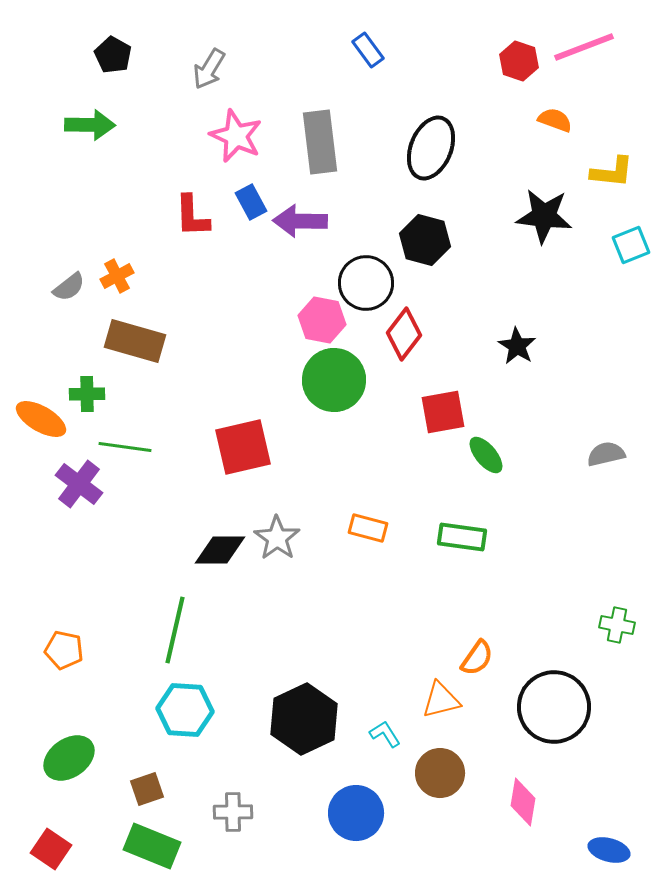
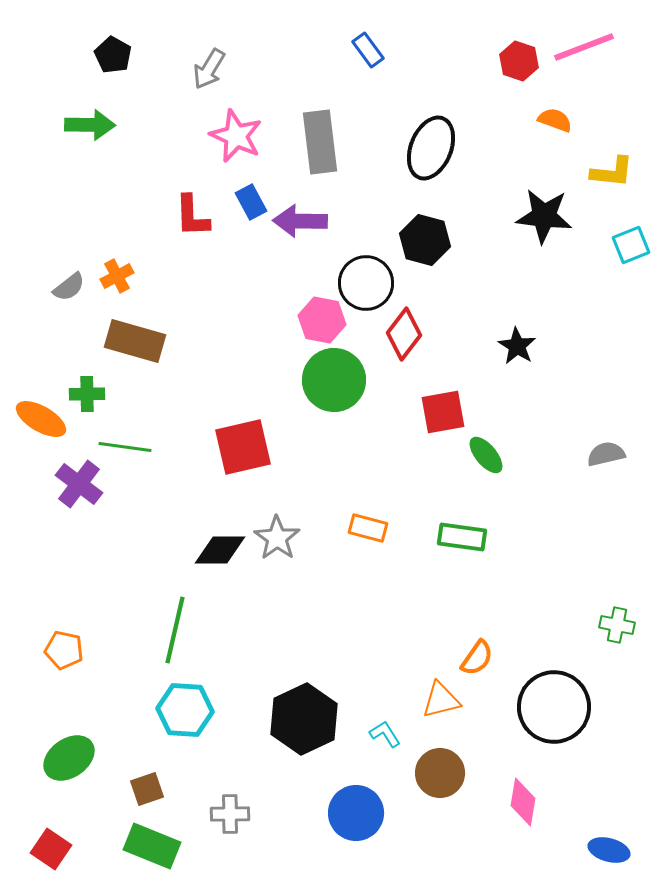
gray cross at (233, 812): moved 3 px left, 2 px down
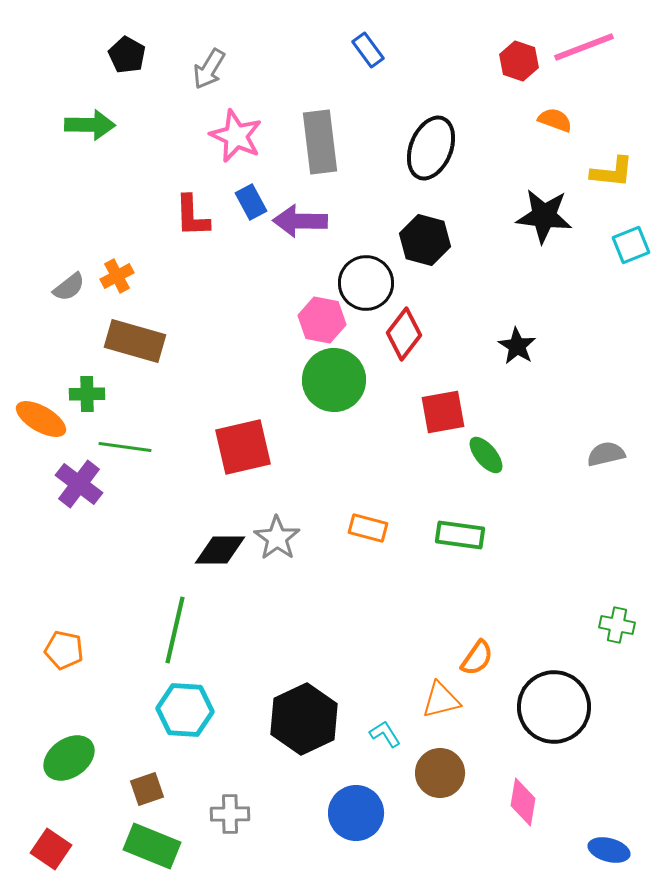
black pentagon at (113, 55): moved 14 px right
green rectangle at (462, 537): moved 2 px left, 2 px up
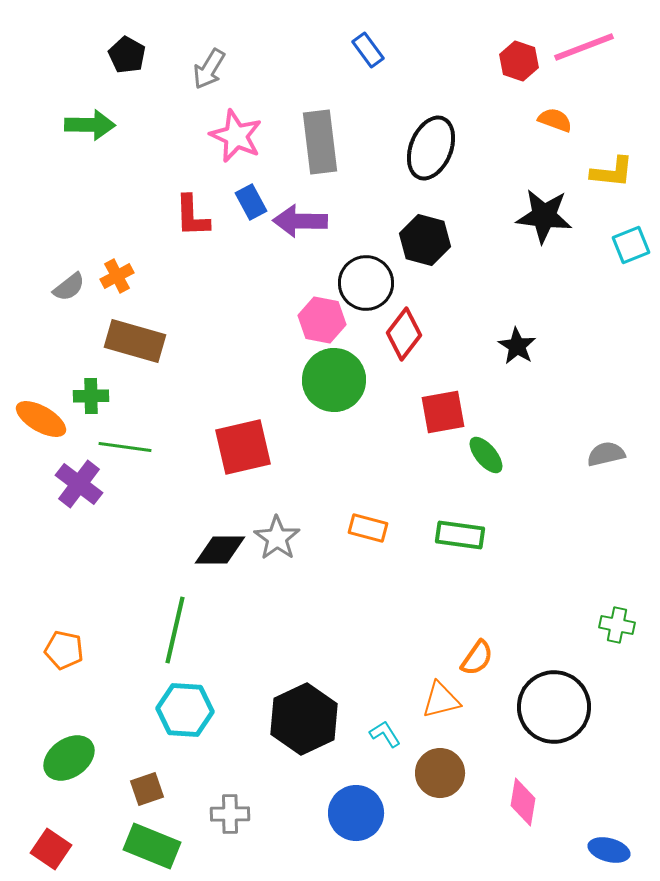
green cross at (87, 394): moved 4 px right, 2 px down
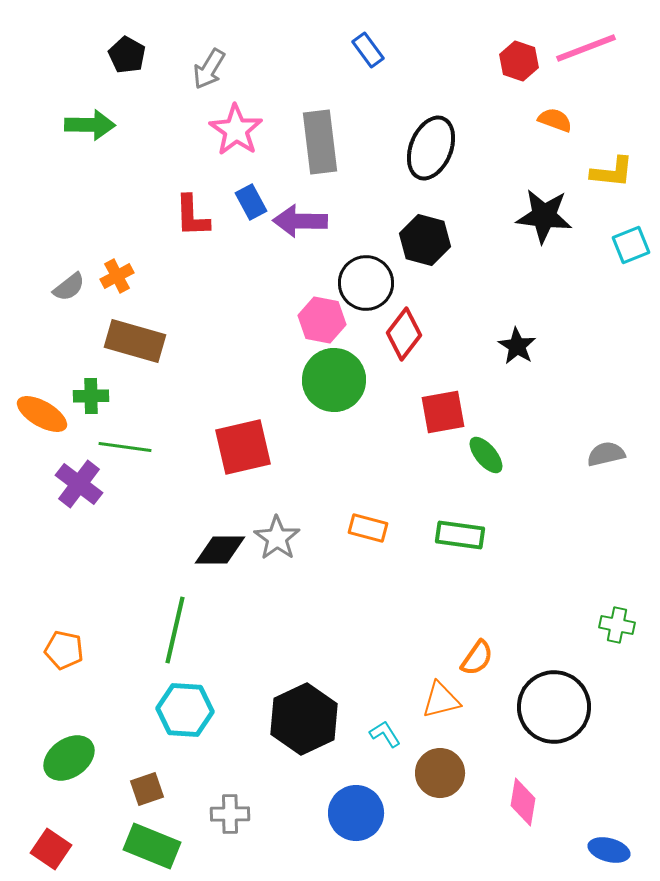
pink line at (584, 47): moved 2 px right, 1 px down
pink star at (236, 136): moved 6 px up; rotated 10 degrees clockwise
orange ellipse at (41, 419): moved 1 px right, 5 px up
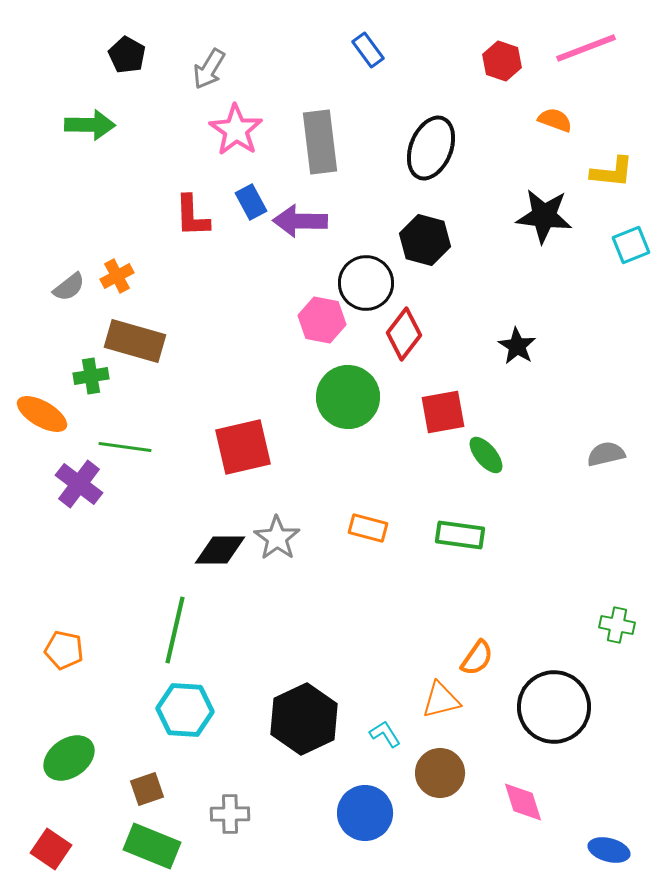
red hexagon at (519, 61): moved 17 px left
green circle at (334, 380): moved 14 px right, 17 px down
green cross at (91, 396): moved 20 px up; rotated 8 degrees counterclockwise
pink diamond at (523, 802): rotated 27 degrees counterclockwise
blue circle at (356, 813): moved 9 px right
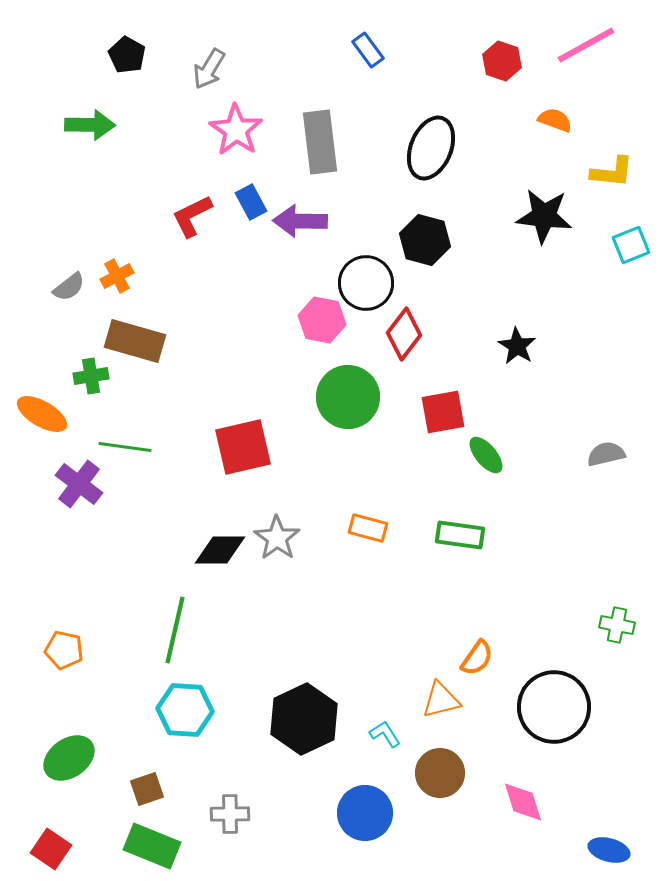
pink line at (586, 48): moved 3 px up; rotated 8 degrees counterclockwise
red L-shape at (192, 216): rotated 66 degrees clockwise
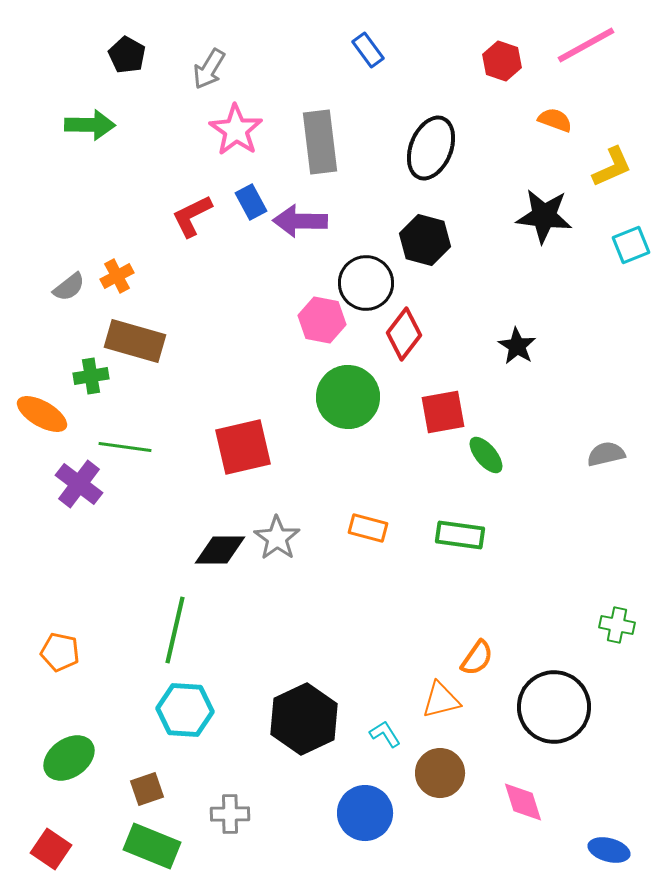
yellow L-shape at (612, 172): moved 5 px up; rotated 30 degrees counterclockwise
orange pentagon at (64, 650): moved 4 px left, 2 px down
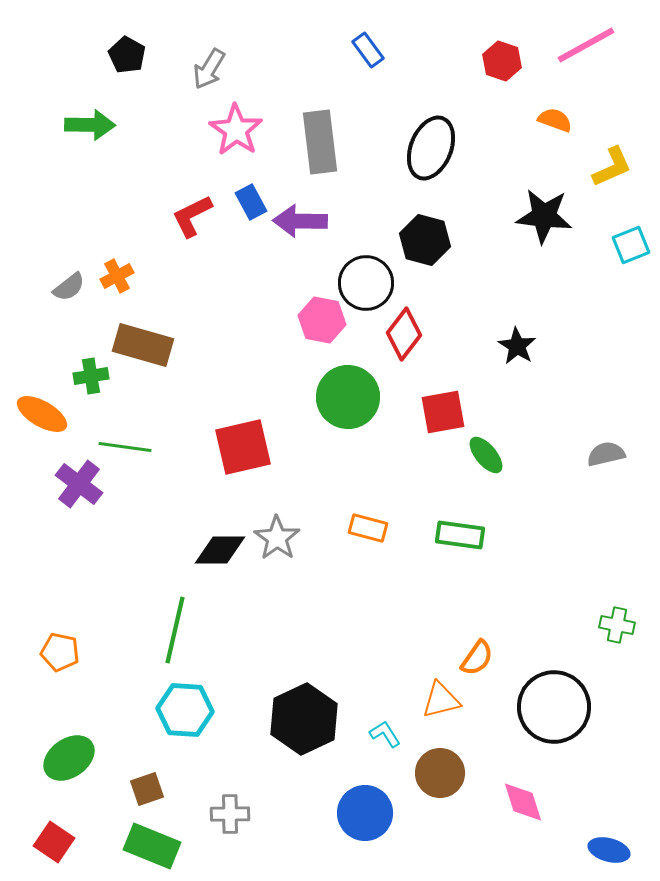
brown rectangle at (135, 341): moved 8 px right, 4 px down
red square at (51, 849): moved 3 px right, 7 px up
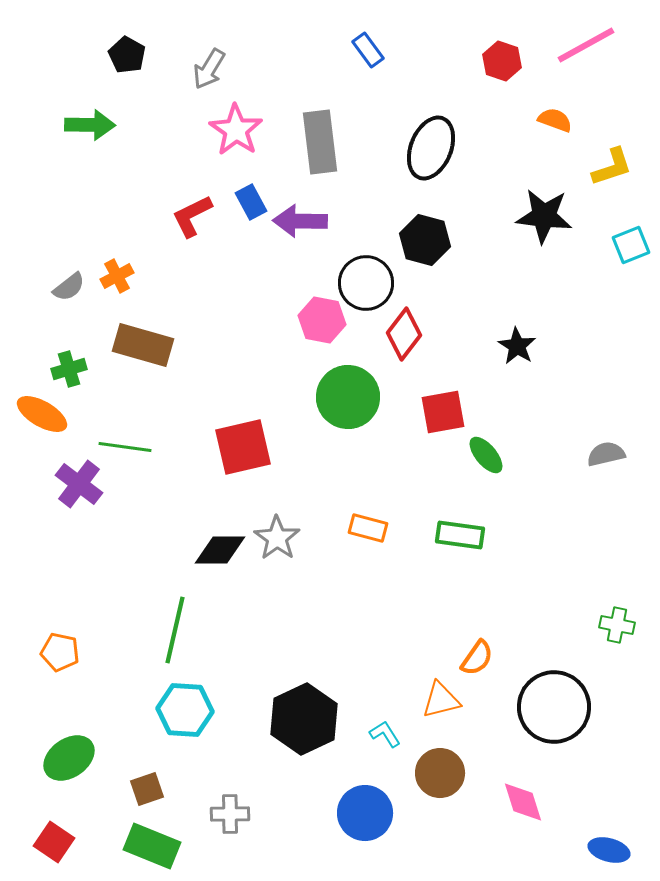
yellow L-shape at (612, 167): rotated 6 degrees clockwise
green cross at (91, 376): moved 22 px left, 7 px up; rotated 8 degrees counterclockwise
